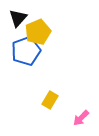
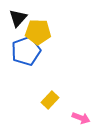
yellow pentagon: rotated 25 degrees clockwise
yellow rectangle: rotated 12 degrees clockwise
pink arrow: rotated 114 degrees counterclockwise
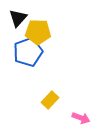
blue pentagon: moved 2 px right, 1 px down
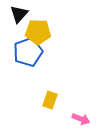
black triangle: moved 1 px right, 4 px up
yellow rectangle: rotated 24 degrees counterclockwise
pink arrow: moved 1 px down
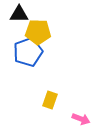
black triangle: rotated 48 degrees clockwise
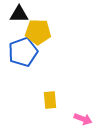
blue pentagon: moved 5 px left
yellow rectangle: rotated 24 degrees counterclockwise
pink arrow: moved 2 px right
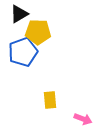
black triangle: rotated 30 degrees counterclockwise
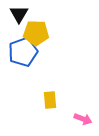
black triangle: rotated 30 degrees counterclockwise
yellow pentagon: moved 2 px left, 1 px down
